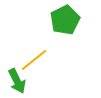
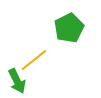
green pentagon: moved 4 px right, 8 px down
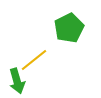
green arrow: rotated 10 degrees clockwise
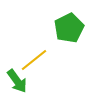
green arrow: rotated 20 degrees counterclockwise
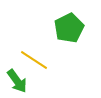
yellow line: rotated 72 degrees clockwise
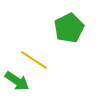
green arrow: rotated 20 degrees counterclockwise
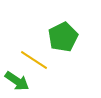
green pentagon: moved 6 px left, 9 px down
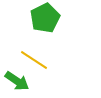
green pentagon: moved 18 px left, 19 px up
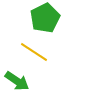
yellow line: moved 8 px up
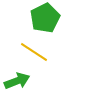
green arrow: rotated 55 degrees counterclockwise
